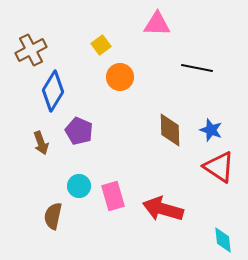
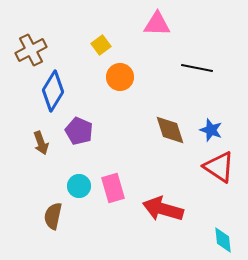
brown diamond: rotated 16 degrees counterclockwise
pink rectangle: moved 8 px up
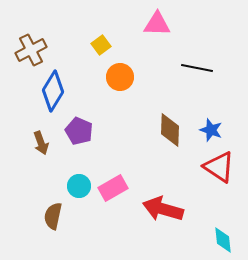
brown diamond: rotated 20 degrees clockwise
pink rectangle: rotated 76 degrees clockwise
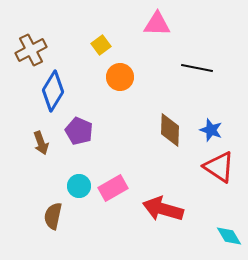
cyan diamond: moved 6 px right, 4 px up; rotated 24 degrees counterclockwise
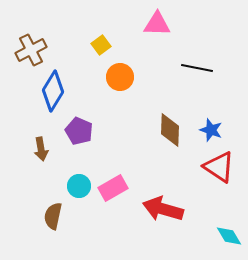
brown arrow: moved 6 px down; rotated 10 degrees clockwise
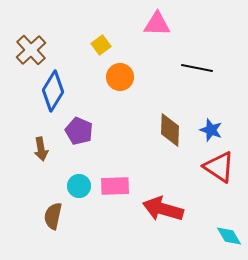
brown cross: rotated 16 degrees counterclockwise
pink rectangle: moved 2 px right, 2 px up; rotated 28 degrees clockwise
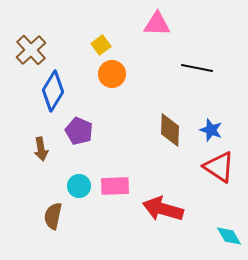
orange circle: moved 8 px left, 3 px up
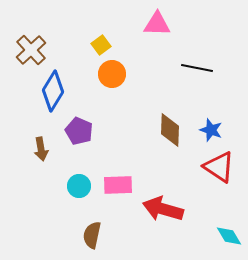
pink rectangle: moved 3 px right, 1 px up
brown semicircle: moved 39 px right, 19 px down
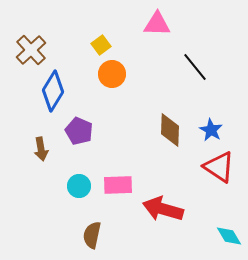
black line: moved 2 px left, 1 px up; rotated 40 degrees clockwise
blue star: rotated 10 degrees clockwise
